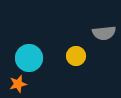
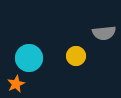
orange star: moved 2 px left; rotated 12 degrees counterclockwise
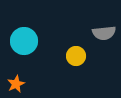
cyan circle: moved 5 px left, 17 px up
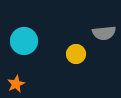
yellow circle: moved 2 px up
